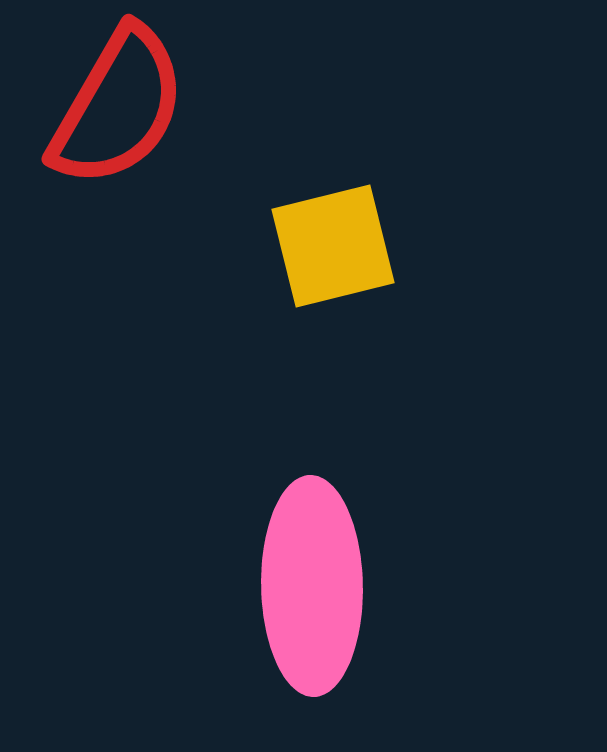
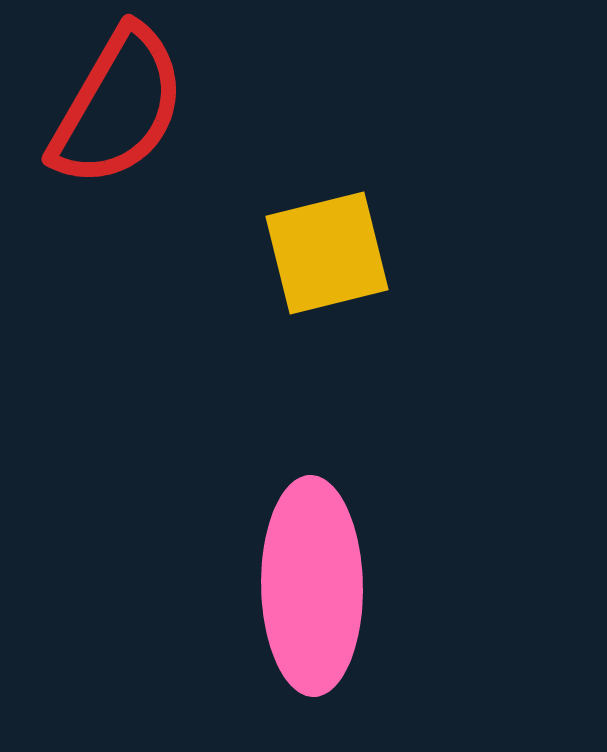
yellow square: moved 6 px left, 7 px down
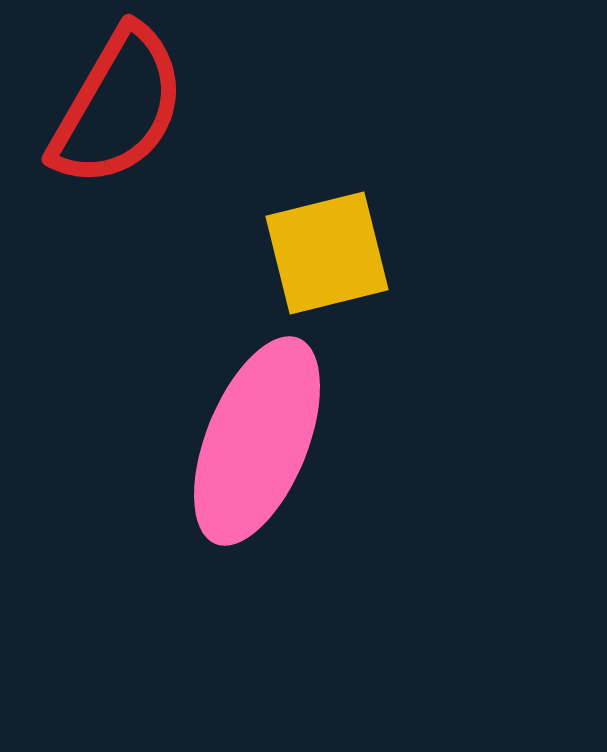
pink ellipse: moved 55 px left, 145 px up; rotated 23 degrees clockwise
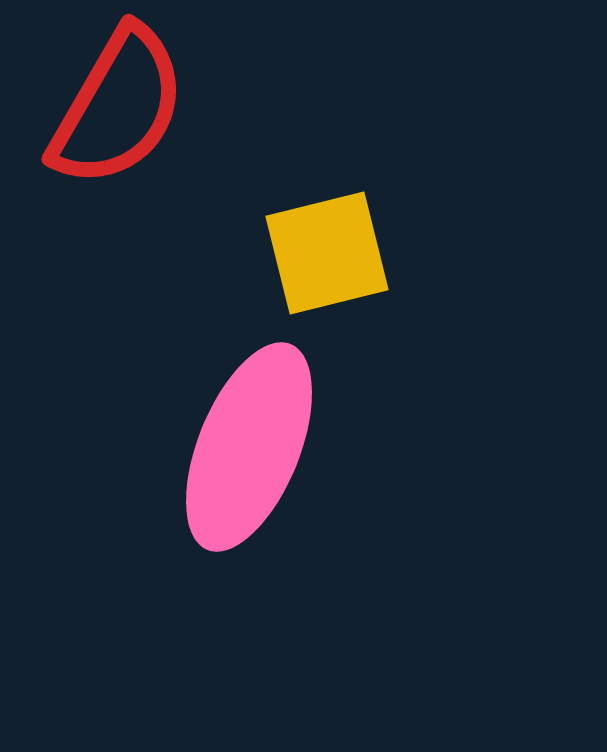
pink ellipse: moved 8 px left, 6 px down
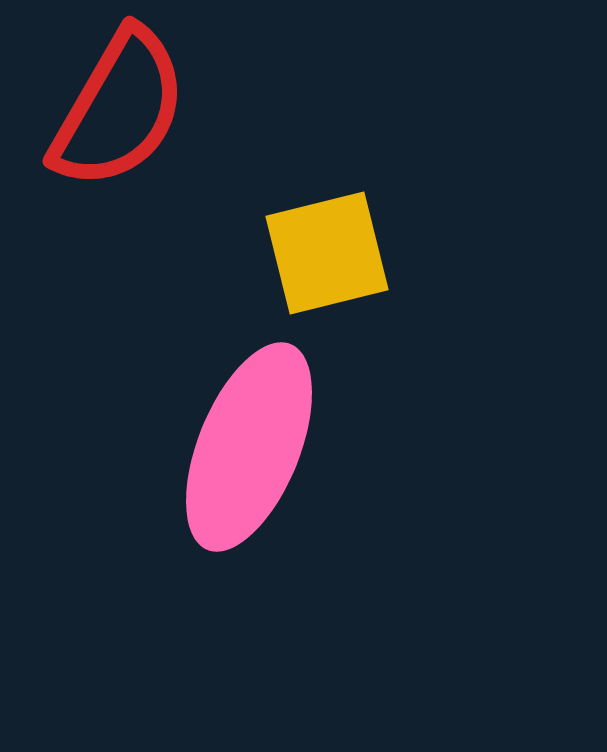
red semicircle: moved 1 px right, 2 px down
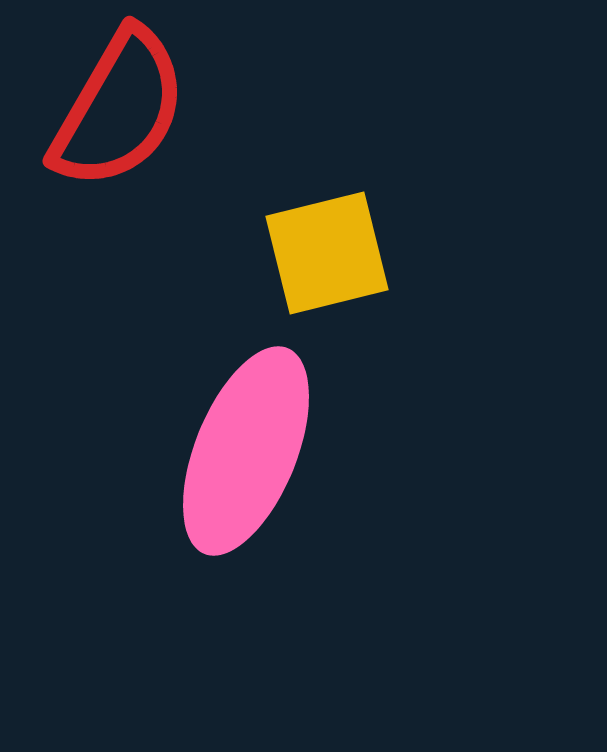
pink ellipse: moved 3 px left, 4 px down
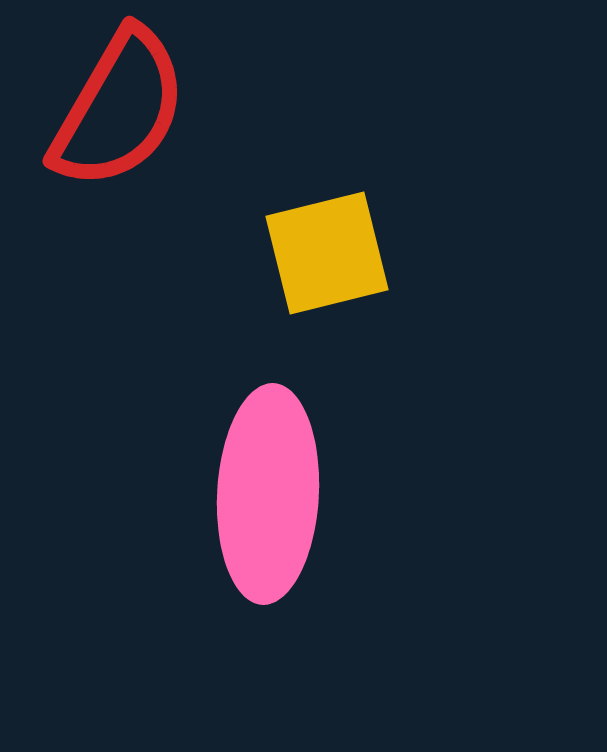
pink ellipse: moved 22 px right, 43 px down; rotated 19 degrees counterclockwise
